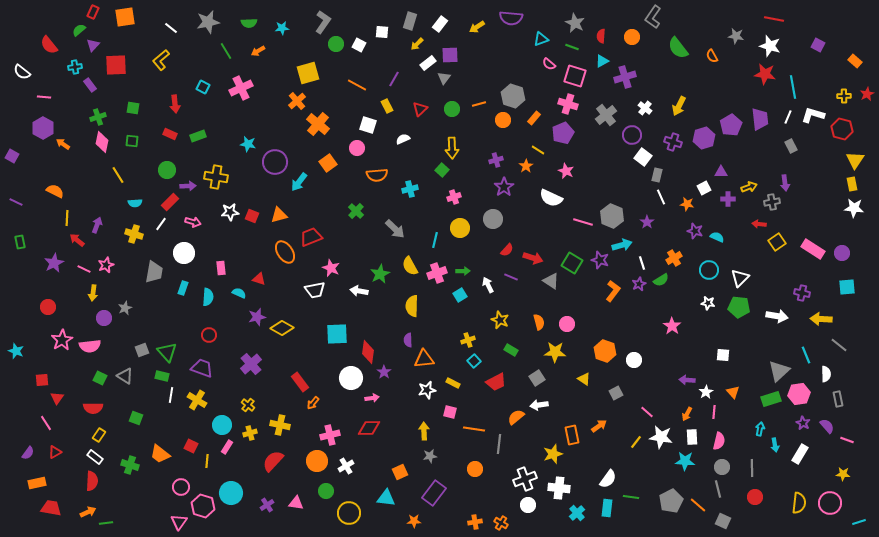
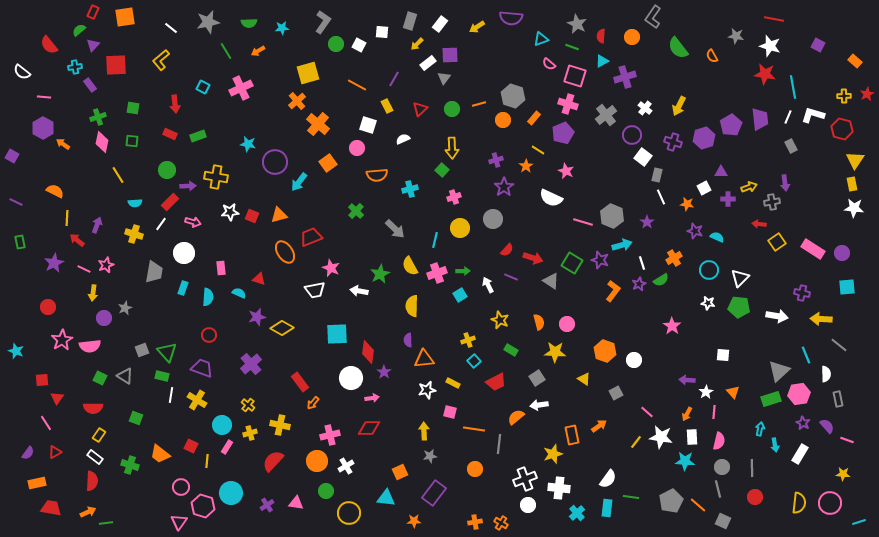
gray star at (575, 23): moved 2 px right, 1 px down
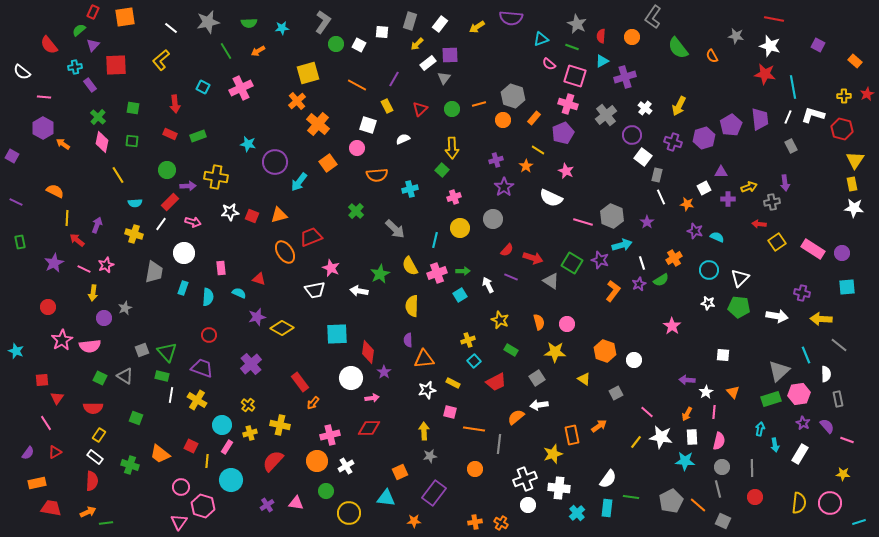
green cross at (98, 117): rotated 28 degrees counterclockwise
cyan circle at (231, 493): moved 13 px up
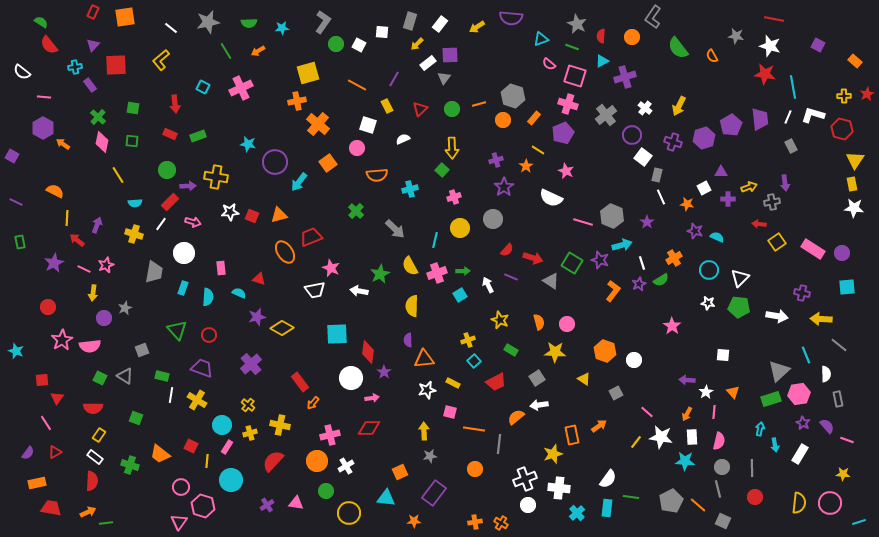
green semicircle at (79, 30): moved 38 px left, 8 px up; rotated 72 degrees clockwise
orange cross at (297, 101): rotated 30 degrees clockwise
green triangle at (167, 352): moved 10 px right, 22 px up
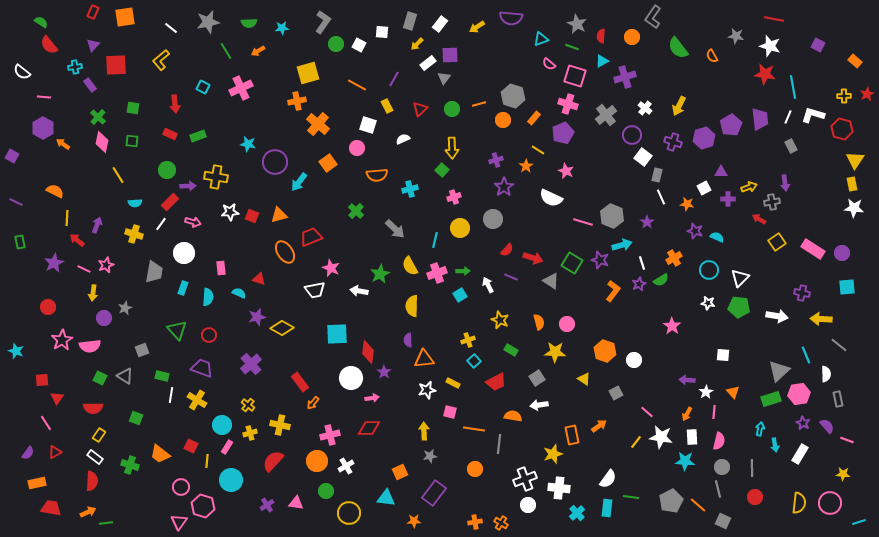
red arrow at (759, 224): moved 5 px up; rotated 24 degrees clockwise
orange semicircle at (516, 417): moved 3 px left, 1 px up; rotated 48 degrees clockwise
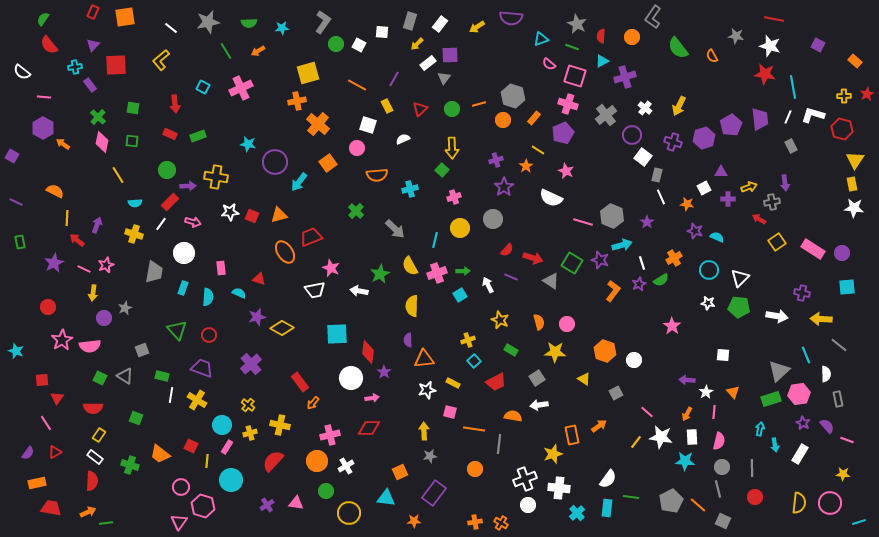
green semicircle at (41, 22): moved 2 px right, 3 px up; rotated 88 degrees counterclockwise
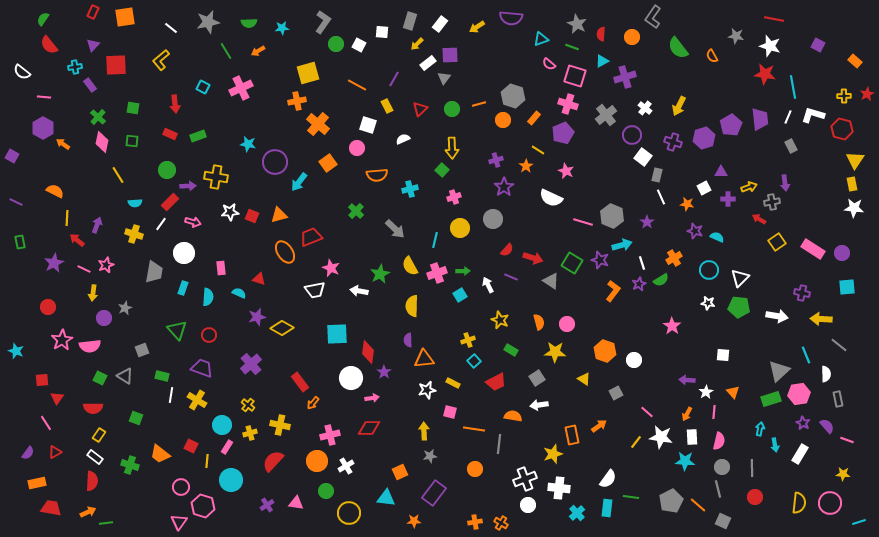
red semicircle at (601, 36): moved 2 px up
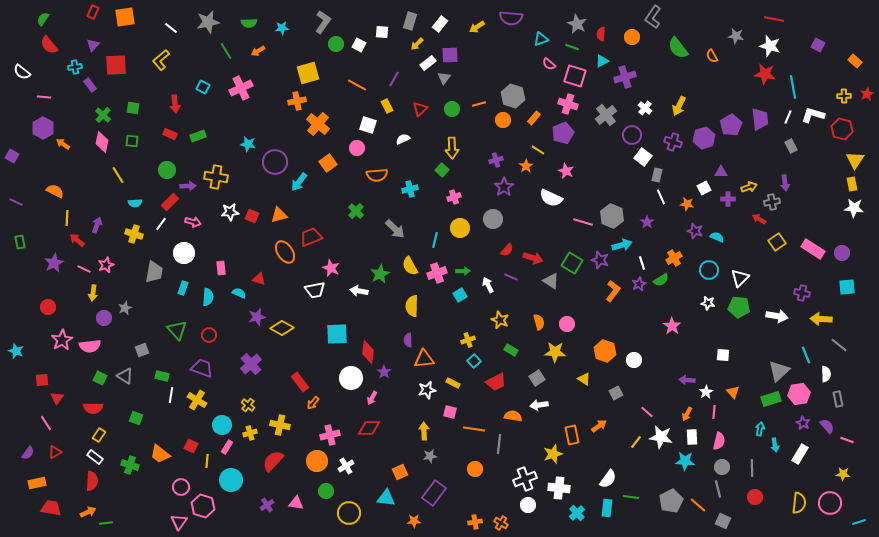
green cross at (98, 117): moved 5 px right, 2 px up
pink arrow at (372, 398): rotated 128 degrees clockwise
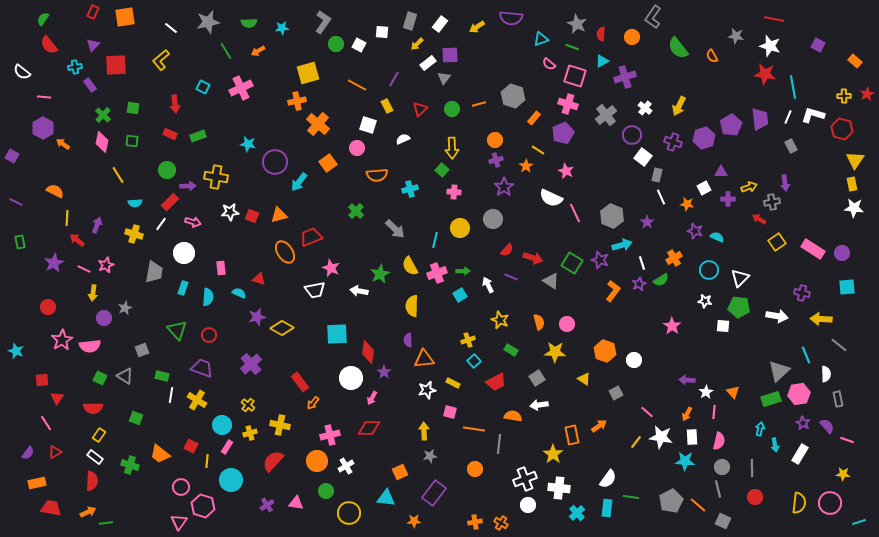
orange circle at (503, 120): moved 8 px left, 20 px down
pink cross at (454, 197): moved 5 px up; rotated 24 degrees clockwise
pink line at (583, 222): moved 8 px left, 9 px up; rotated 48 degrees clockwise
white star at (708, 303): moved 3 px left, 2 px up
white square at (723, 355): moved 29 px up
yellow star at (553, 454): rotated 18 degrees counterclockwise
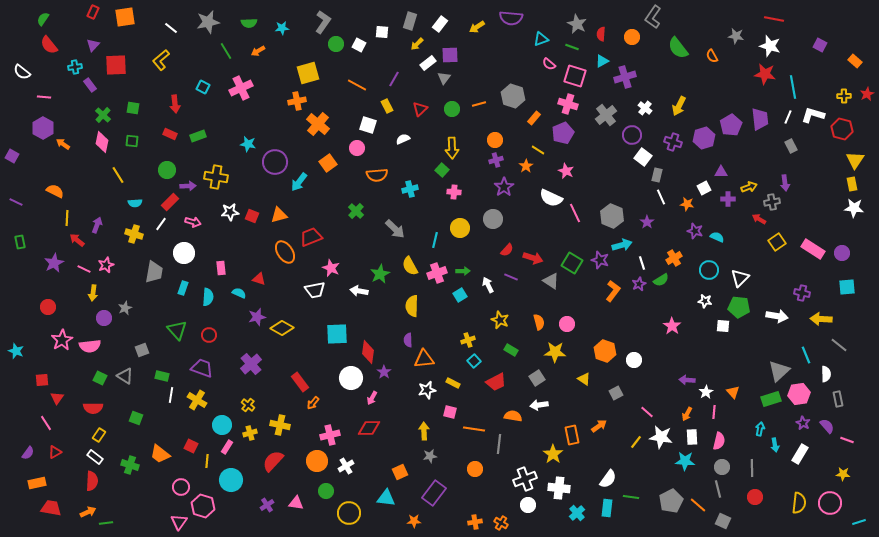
purple square at (818, 45): moved 2 px right
